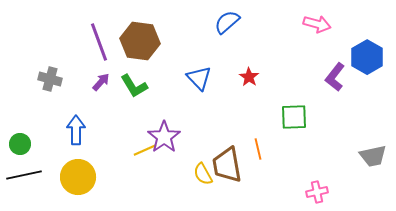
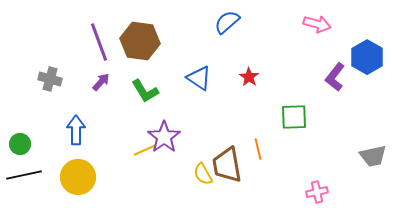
blue triangle: rotated 12 degrees counterclockwise
green L-shape: moved 11 px right, 5 px down
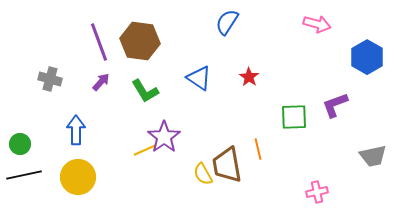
blue semicircle: rotated 16 degrees counterclockwise
purple L-shape: moved 28 px down; rotated 32 degrees clockwise
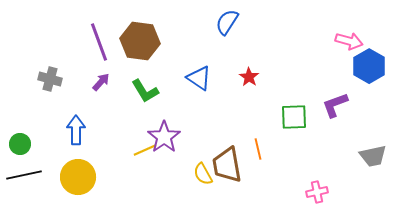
pink arrow: moved 32 px right, 17 px down
blue hexagon: moved 2 px right, 9 px down
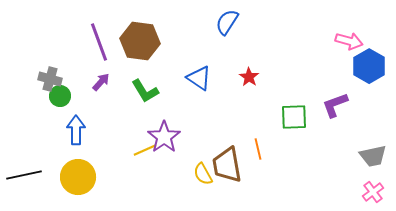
green circle: moved 40 px right, 48 px up
pink cross: moved 56 px right; rotated 25 degrees counterclockwise
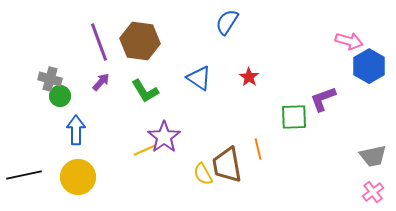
purple L-shape: moved 12 px left, 6 px up
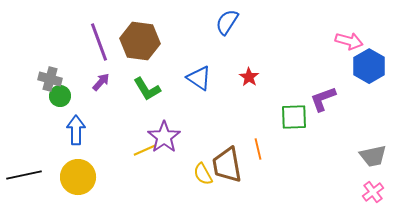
green L-shape: moved 2 px right, 2 px up
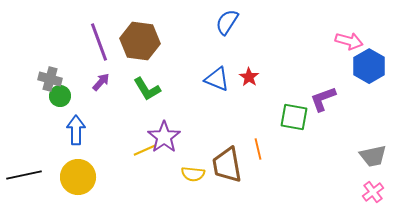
blue triangle: moved 18 px right, 1 px down; rotated 12 degrees counterclockwise
green square: rotated 12 degrees clockwise
yellow semicircle: moved 10 px left; rotated 55 degrees counterclockwise
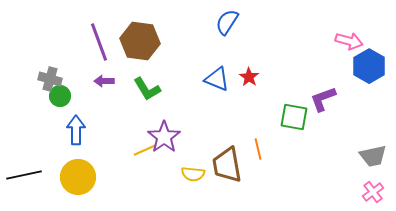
purple arrow: moved 3 px right, 1 px up; rotated 132 degrees counterclockwise
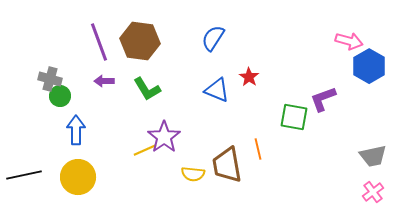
blue semicircle: moved 14 px left, 16 px down
blue triangle: moved 11 px down
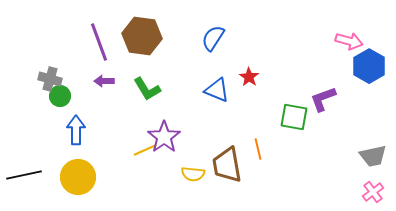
brown hexagon: moved 2 px right, 5 px up
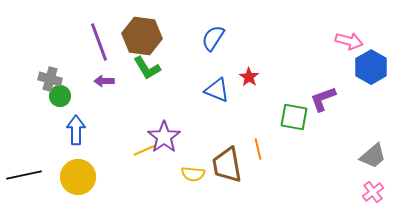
blue hexagon: moved 2 px right, 1 px down
green L-shape: moved 21 px up
gray trapezoid: rotated 28 degrees counterclockwise
